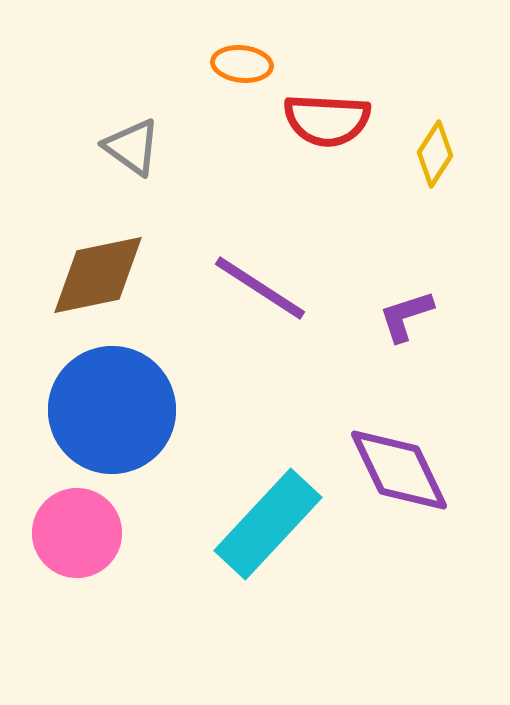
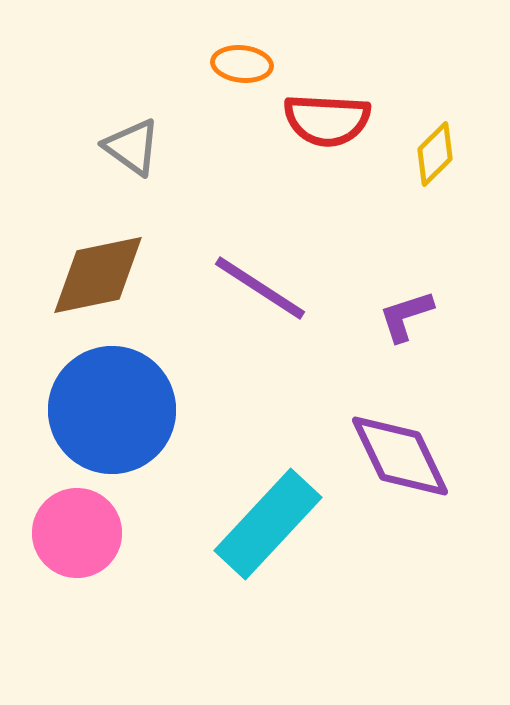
yellow diamond: rotated 12 degrees clockwise
purple diamond: moved 1 px right, 14 px up
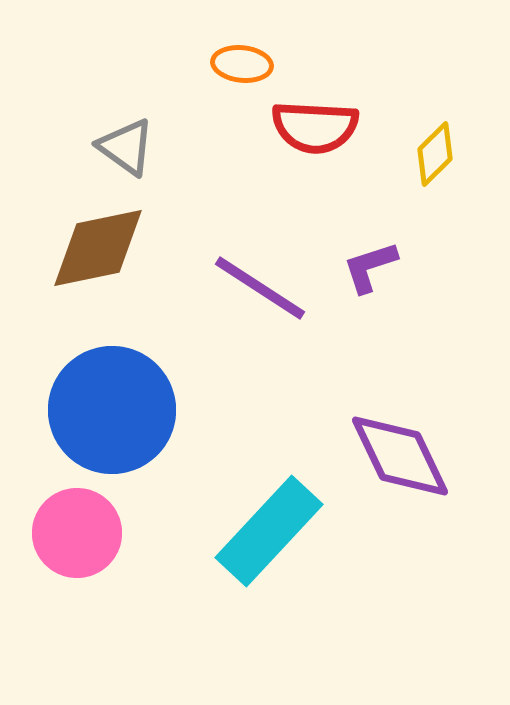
red semicircle: moved 12 px left, 7 px down
gray triangle: moved 6 px left
brown diamond: moved 27 px up
purple L-shape: moved 36 px left, 49 px up
cyan rectangle: moved 1 px right, 7 px down
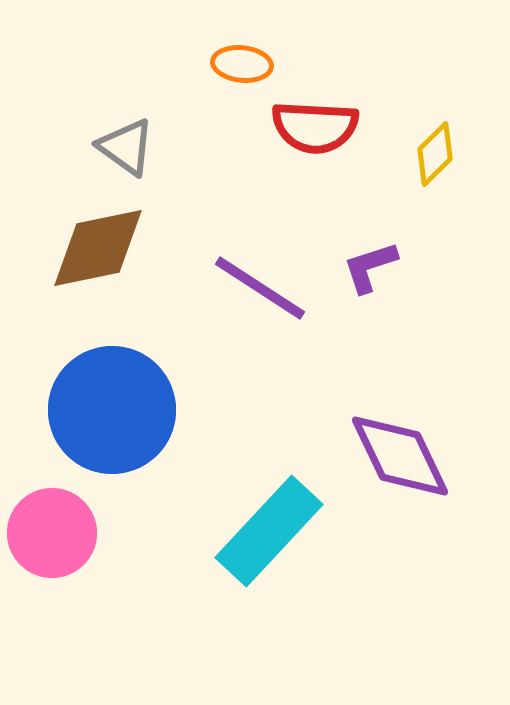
pink circle: moved 25 px left
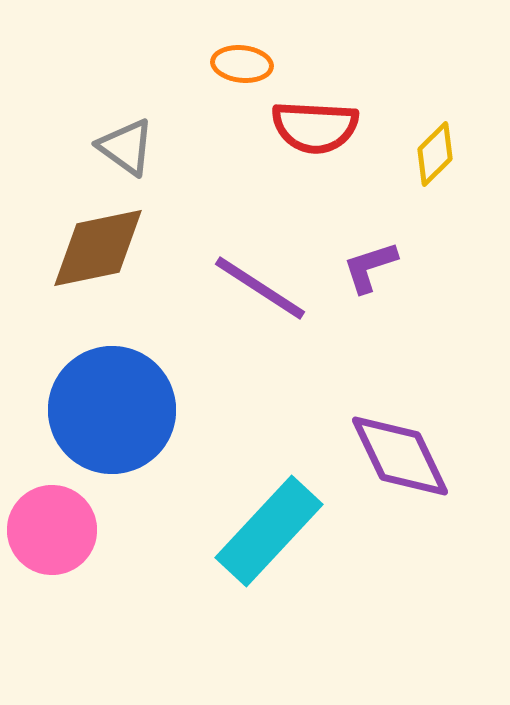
pink circle: moved 3 px up
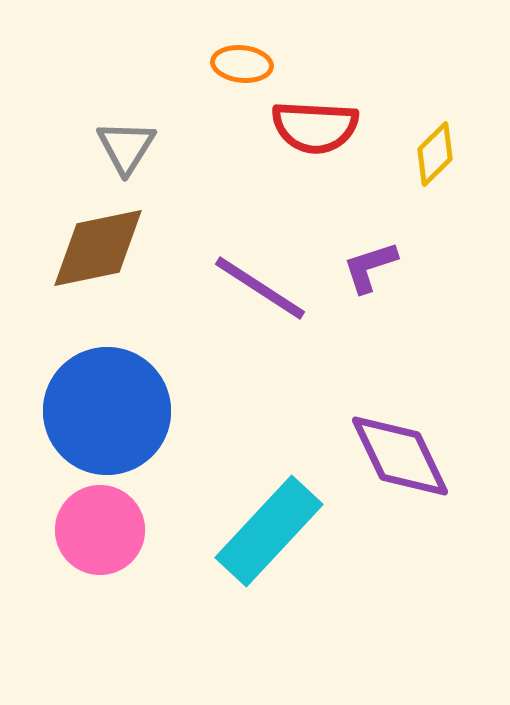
gray triangle: rotated 26 degrees clockwise
blue circle: moved 5 px left, 1 px down
pink circle: moved 48 px right
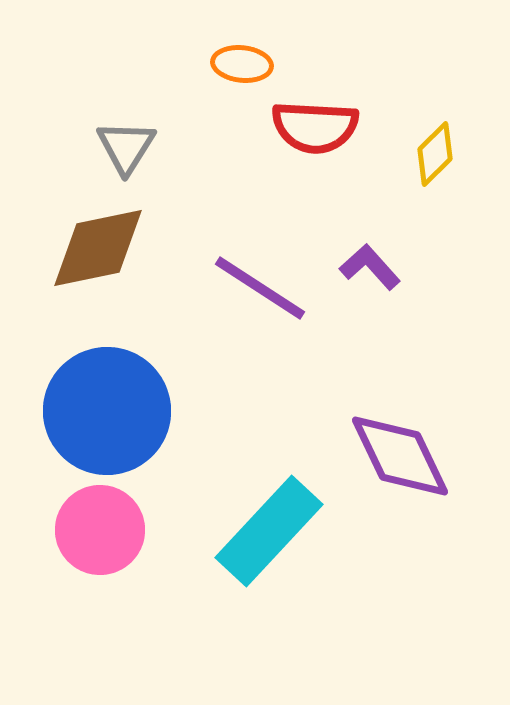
purple L-shape: rotated 66 degrees clockwise
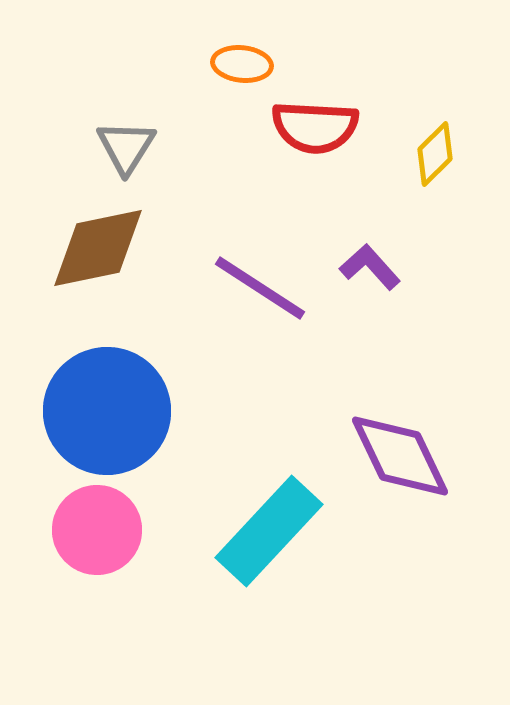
pink circle: moved 3 px left
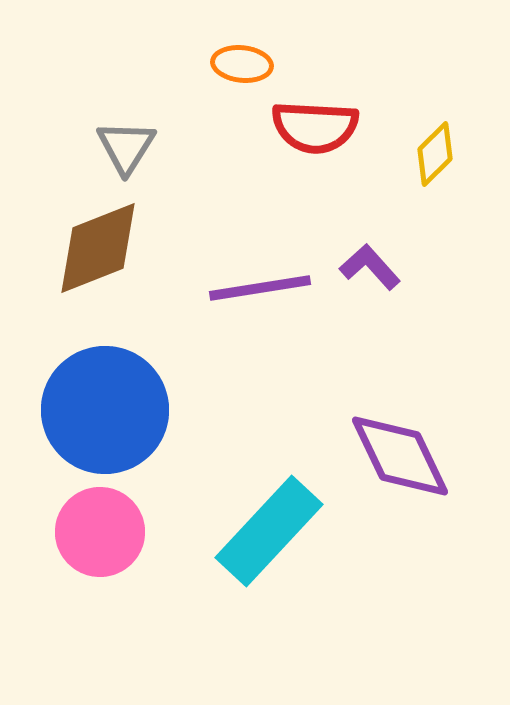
brown diamond: rotated 10 degrees counterclockwise
purple line: rotated 42 degrees counterclockwise
blue circle: moved 2 px left, 1 px up
pink circle: moved 3 px right, 2 px down
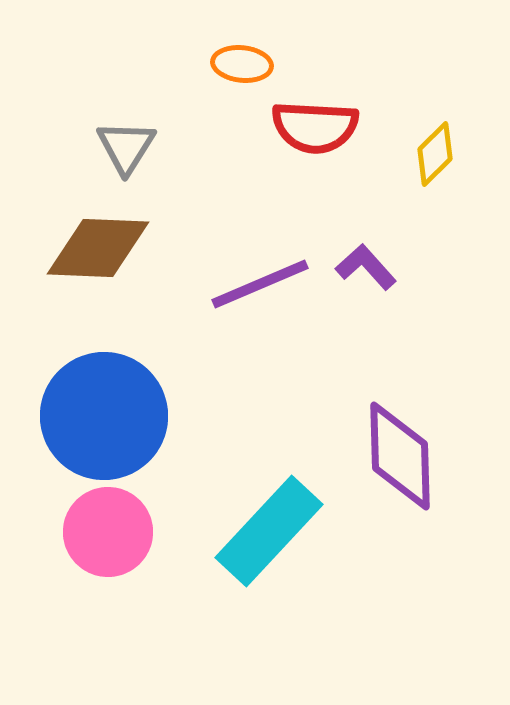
brown diamond: rotated 24 degrees clockwise
purple L-shape: moved 4 px left
purple line: moved 4 px up; rotated 14 degrees counterclockwise
blue circle: moved 1 px left, 6 px down
purple diamond: rotated 24 degrees clockwise
pink circle: moved 8 px right
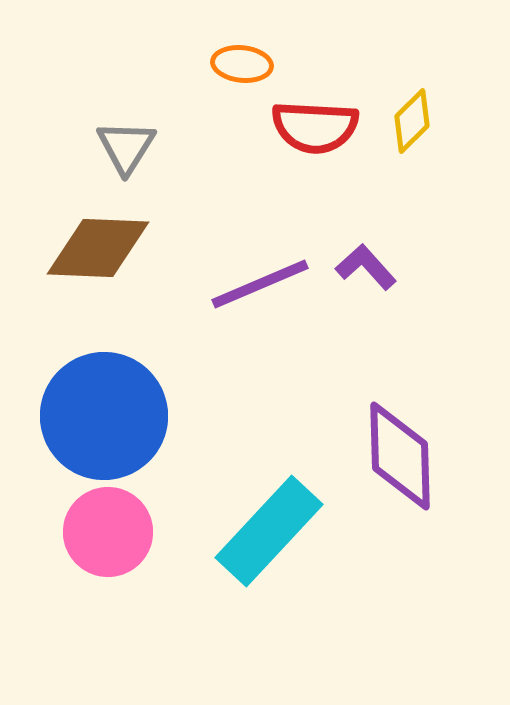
yellow diamond: moved 23 px left, 33 px up
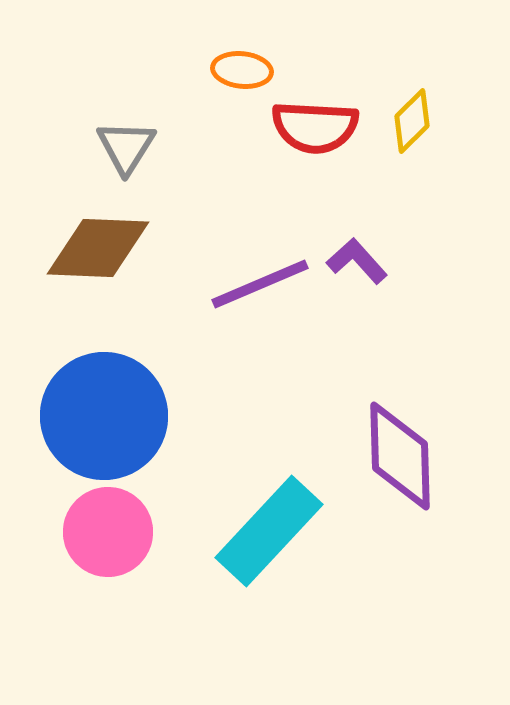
orange ellipse: moved 6 px down
purple L-shape: moved 9 px left, 6 px up
